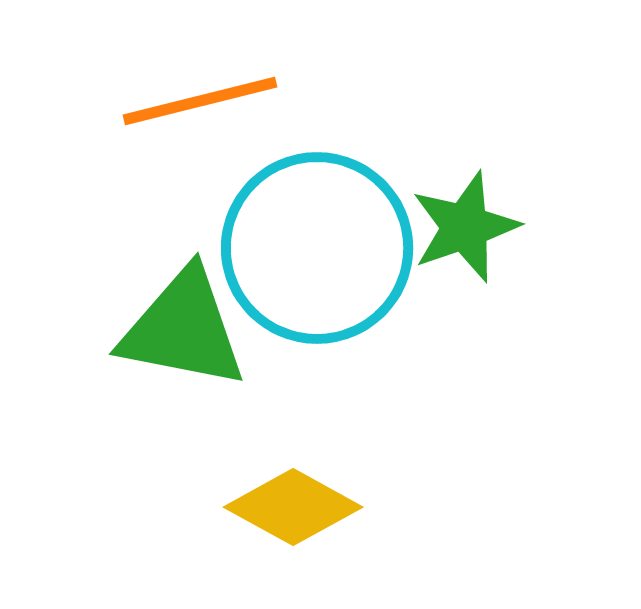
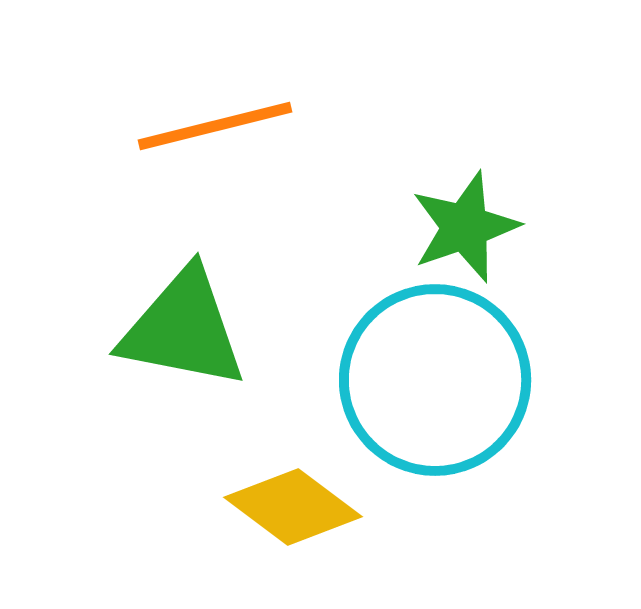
orange line: moved 15 px right, 25 px down
cyan circle: moved 118 px right, 132 px down
yellow diamond: rotated 8 degrees clockwise
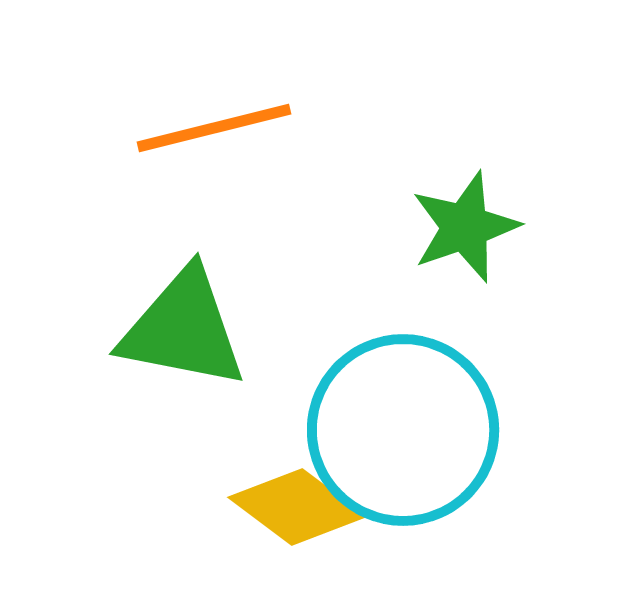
orange line: moved 1 px left, 2 px down
cyan circle: moved 32 px left, 50 px down
yellow diamond: moved 4 px right
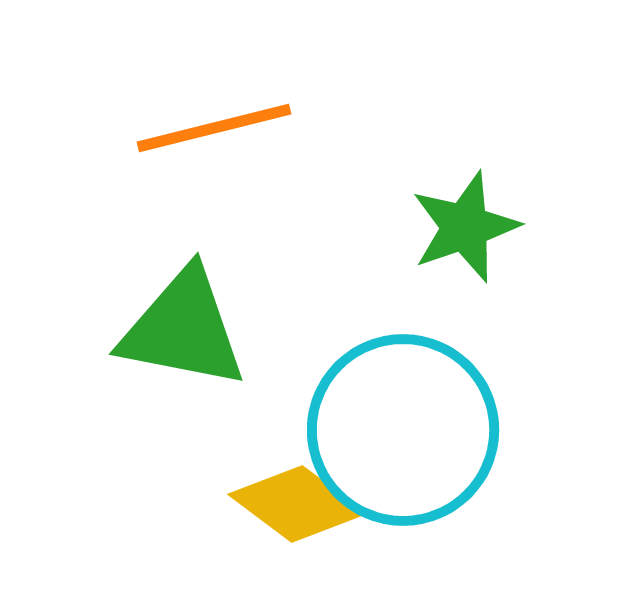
yellow diamond: moved 3 px up
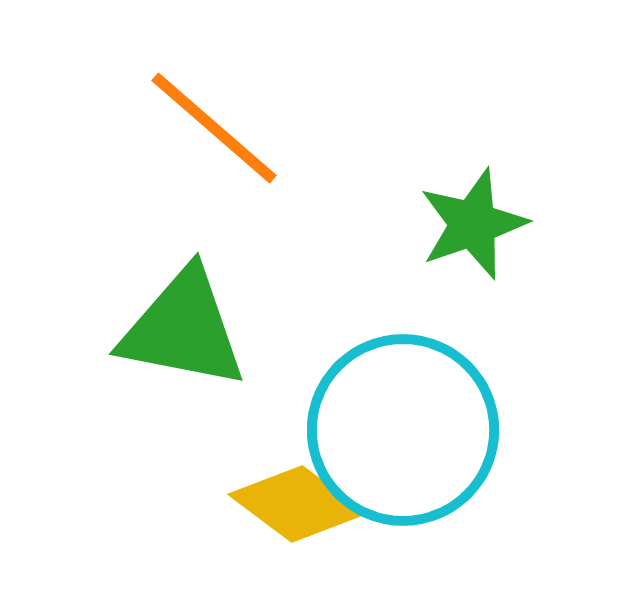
orange line: rotated 55 degrees clockwise
green star: moved 8 px right, 3 px up
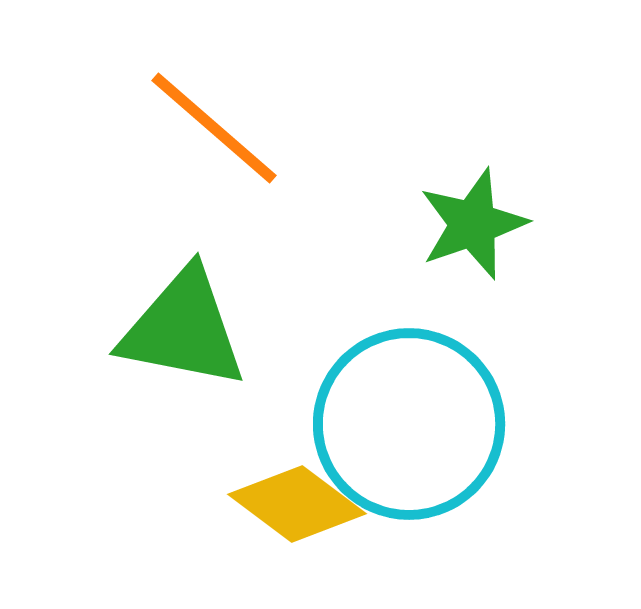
cyan circle: moved 6 px right, 6 px up
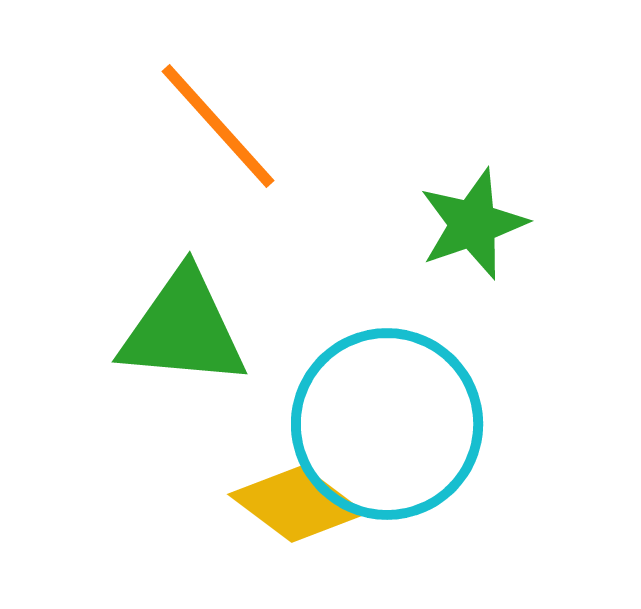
orange line: moved 4 px right, 2 px up; rotated 7 degrees clockwise
green triangle: rotated 6 degrees counterclockwise
cyan circle: moved 22 px left
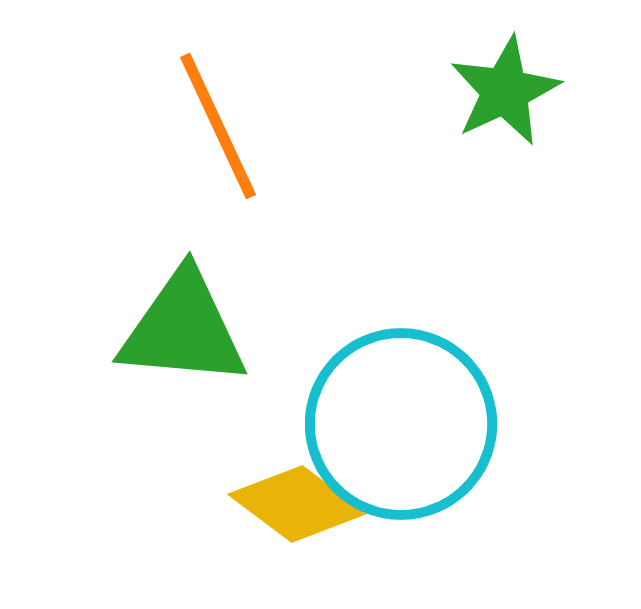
orange line: rotated 17 degrees clockwise
green star: moved 32 px right, 133 px up; rotated 6 degrees counterclockwise
cyan circle: moved 14 px right
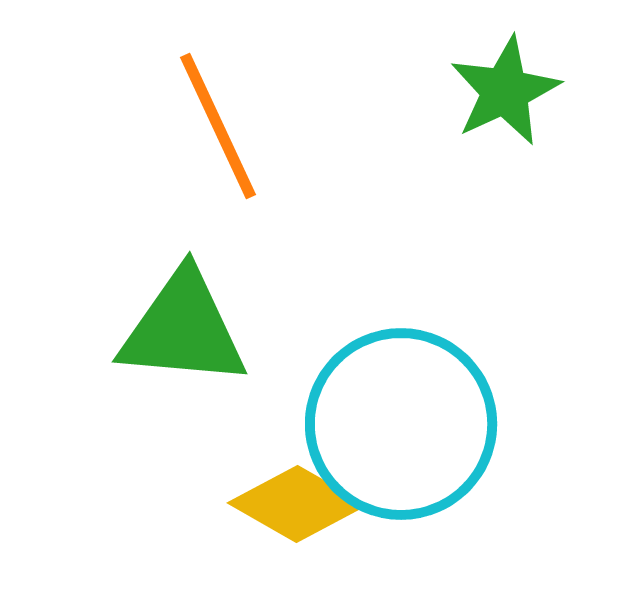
yellow diamond: rotated 7 degrees counterclockwise
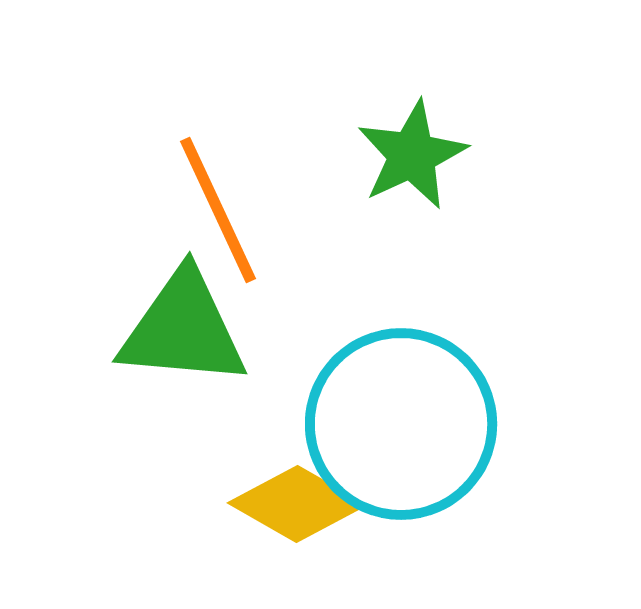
green star: moved 93 px left, 64 px down
orange line: moved 84 px down
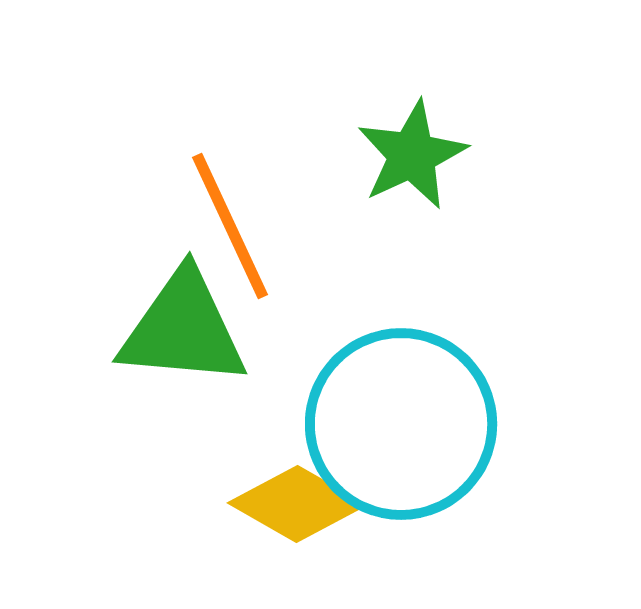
orange line: moved 12 px right, 16 px down
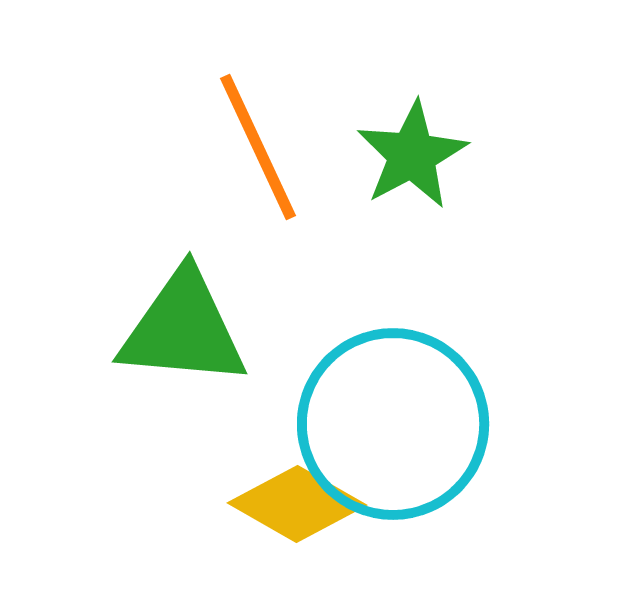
green star: rotated 3 degrees counterclockwise
orange line: moved 28 px right, 79 px up
cyan circle: moved 8 px left
